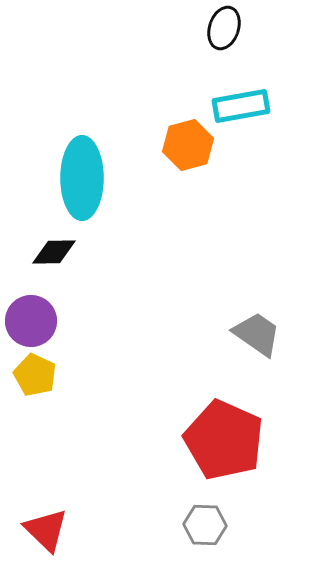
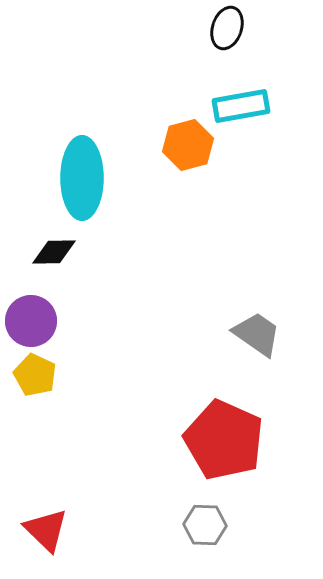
black ellipse: moved 3 px right
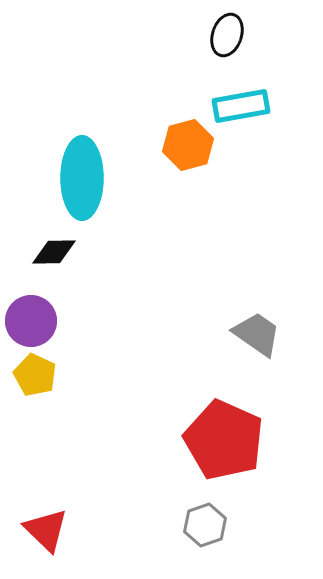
black ellipse: moved 7 px down
gray hexagon: rotated 21 degrees counterclockwise
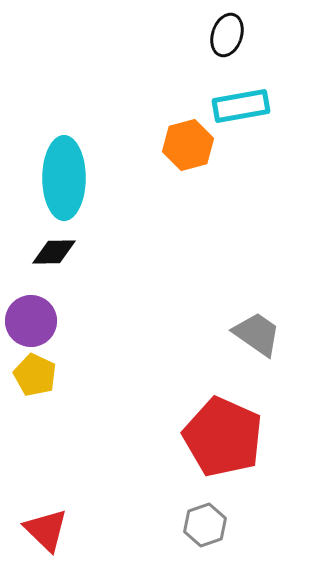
cyan ellipse: moved 18 px left
red pentagon: moved 1 px left, 3 px up
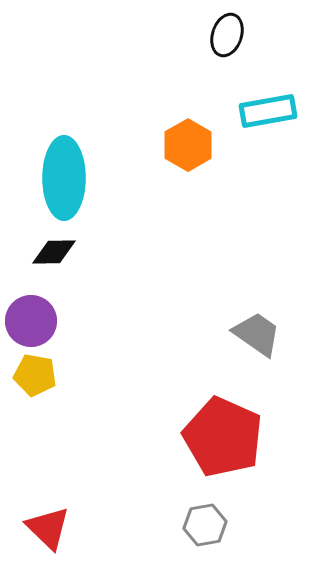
cyan rectangle: moved 27 px right, 5 px down
orange hexagon: rotated 15 degrees counterclockwise
yellow pentagon: rotated 15 degrees counterclockwise
gray hexagon: rotated 9 degrees clockwise
red triangle: moved 2 px right, 2 px up
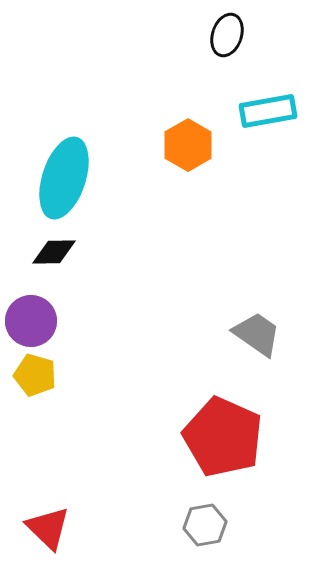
cyan ellipse: rotated 18 degrees clockwise
yellow pentagon: rotated 6 degrees clockwise
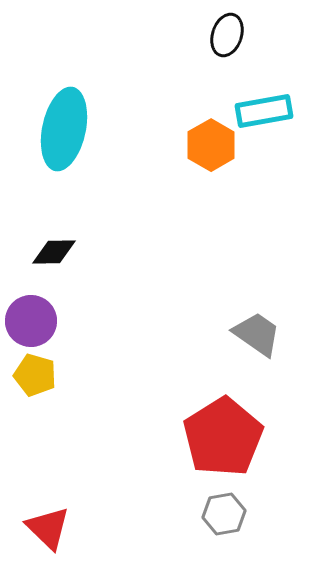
cyan rectangle: moved 4 px left
orange hexagon: moved 23 px right
cyan ellipse: moved 49 px up; rotated 6 degrees counterclockwise
red pentagon: rotated 16 degrees clockwise
gray hexagon: moved 19 px right, 11 px up
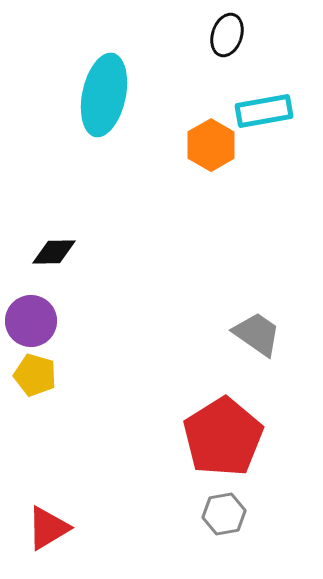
cyan ellipse: moved 40 px right, 34 px up
red triangle: rotated 45 degrees clockwise
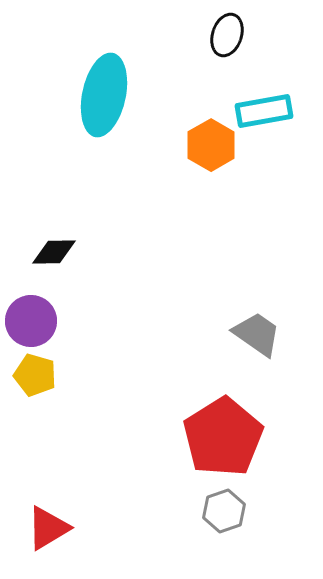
gray hexagon: moved 3 px up; rotated 9 degrees counterclockwise
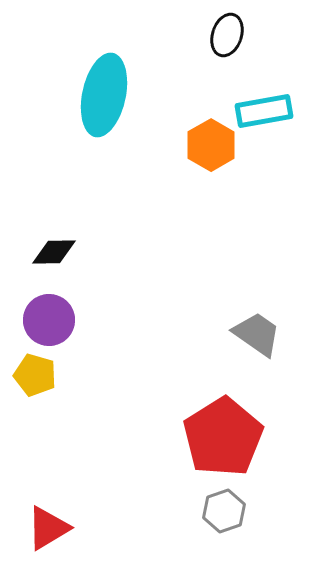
purple circle: moved 18 px right, 1 px up
